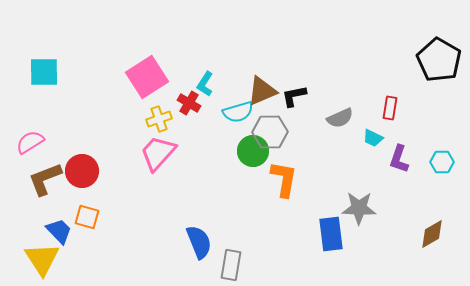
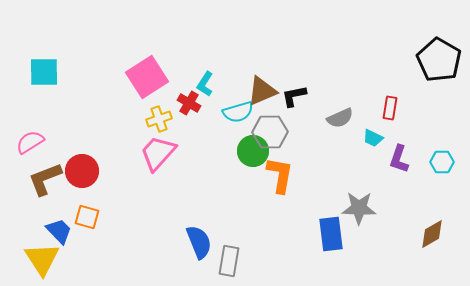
orange L-shape: moved 4 px left, 4 px up
gray rectangle: moved 2 px left, 4 px up
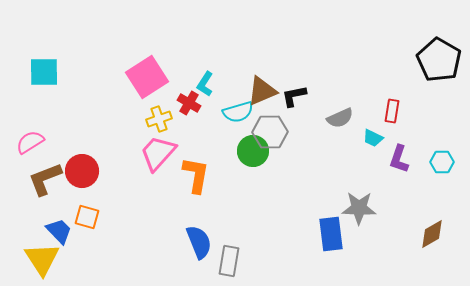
red rectangle: moved 2 px right, 3 px down
orange L-shape: moved 84 px left
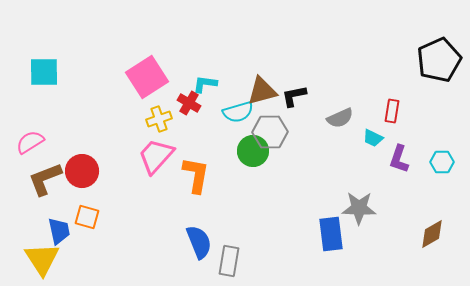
black pentagon: rotated 18 degrees clockwise
cyan L-shape: rotated 65 degrees clockwise
brown triangle: rotated 8 degrees clockwise
pink trapezoid: moved 2 px left, 3 px down
blue trapezoid: rotated 32 degrees clockwise
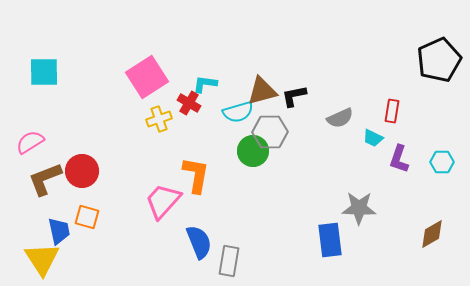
pink trapezoid: moved 7 px right, 45 px down
blue rectangle: moved 1 px left, 6 px down
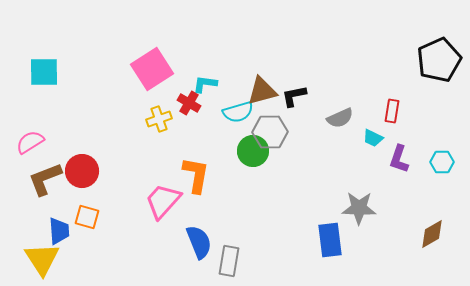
pink square: moved 5 px right, 8 px up
blue trapezoid: rotated 8 degrees clockwise
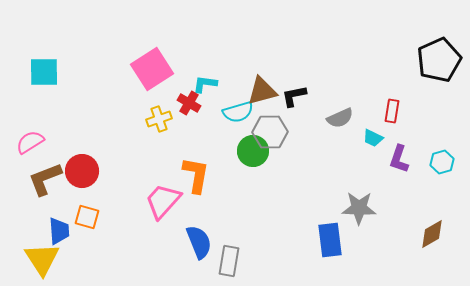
cyan hexagon: rotated 15 degrees counterclockwise
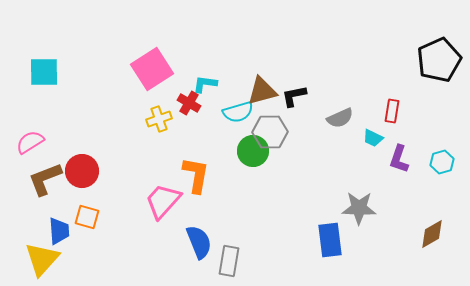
yellow triangle: rotated 15 degrees clockwise
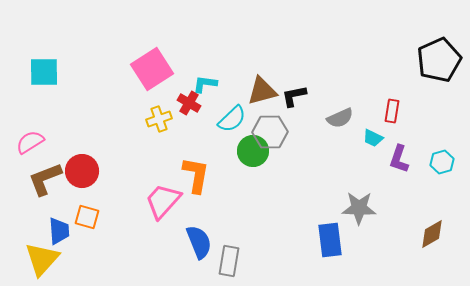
cyan semicircle: moved 6 px left, 7 px down; rotated 28 degrees counterclockwise
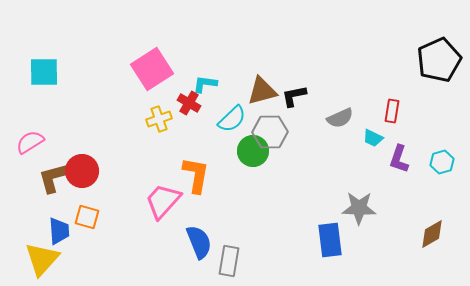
brown L-shape: moved 10 px right, 2 px up; rotated 6 degrees clockwise
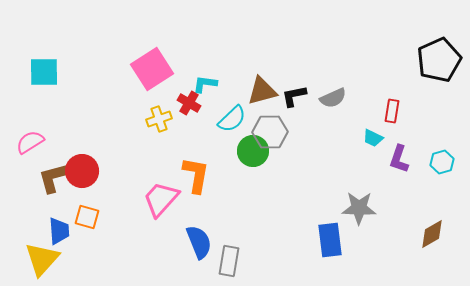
gray semicircle: moved 7 px left, 20 px up
pink trapezoid: moved 2 px left, 2 px up
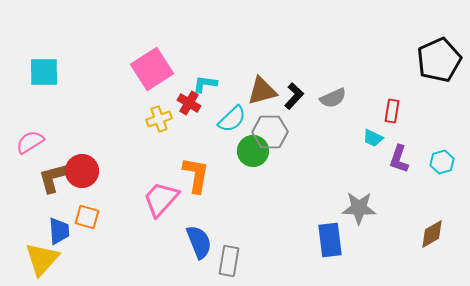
black L-shape: rotated 144 degrees clockwise
